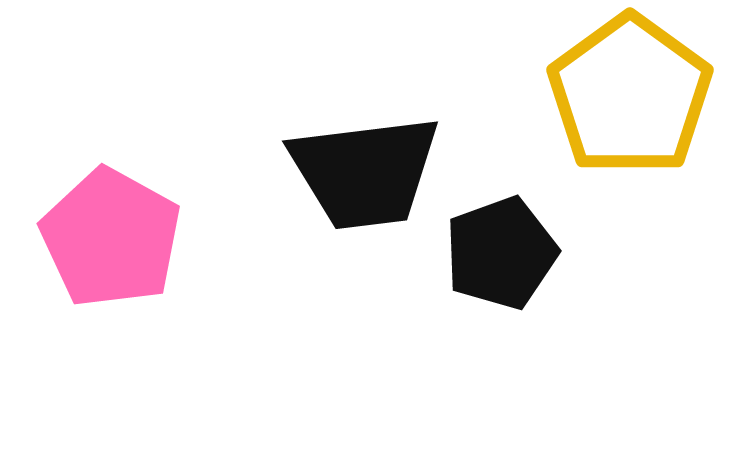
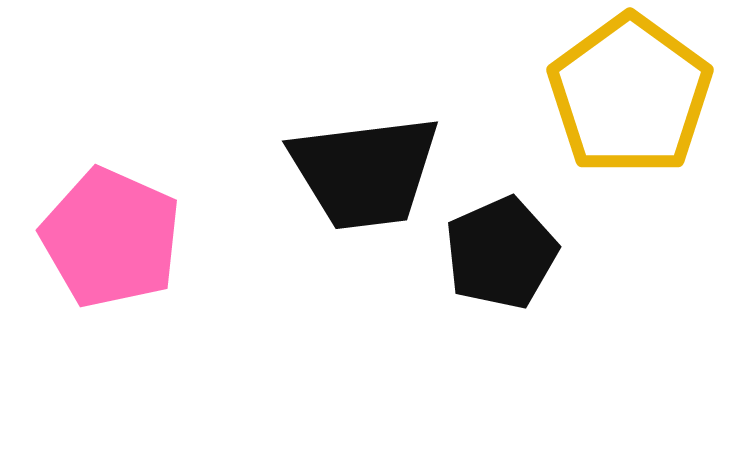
pink pentagon: rotated 5 degrees counterclockwise
black pentagon: rotated 4 degrees counterclockwise
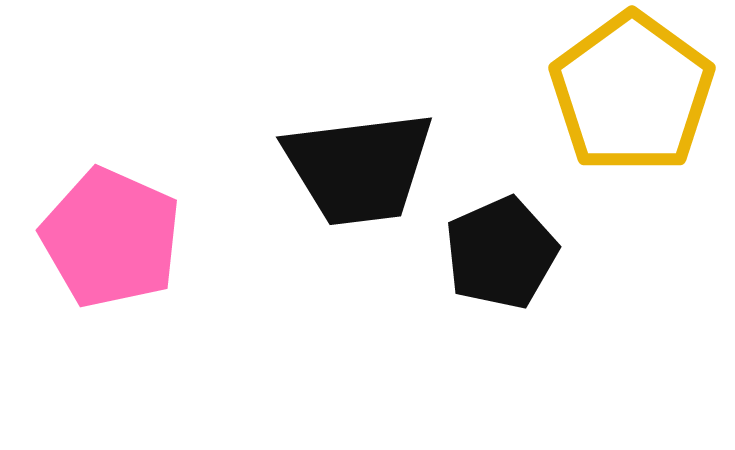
yellow pentagon: moved 2 px right, 2 px up
black trapezoid: moved 6 px left, 4 px up
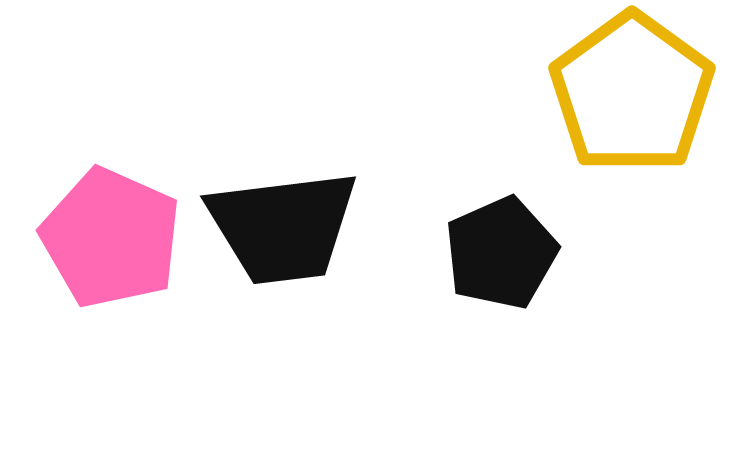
black trapezoid: moved 76 px left, 59 px down
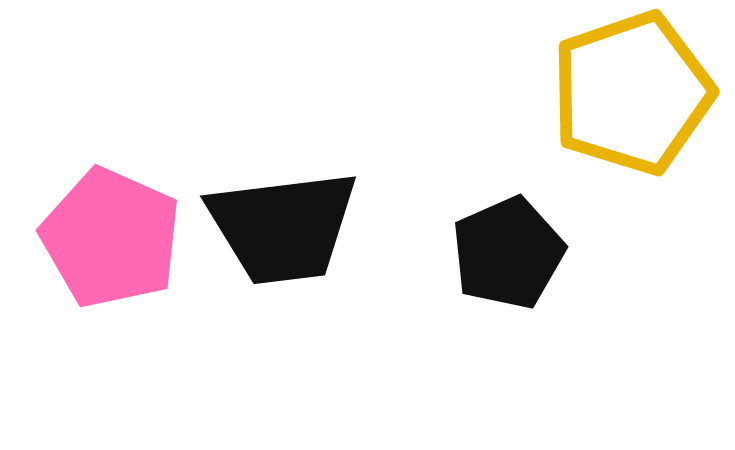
yellow pentagon: rotated 17 degrees clockwise
black pentagon: moved 7 px right
